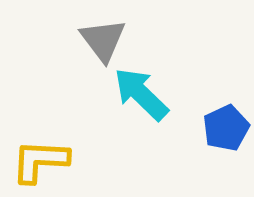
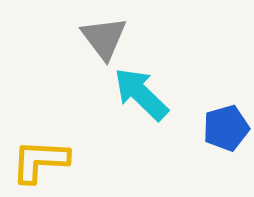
gray triangle: moved 1 px right, 2 px up
blue pentagon: rotated 9 degrees clockwise
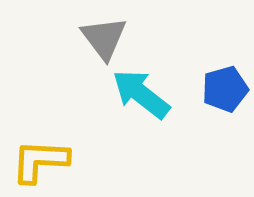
cyan arrow: rotated 6 degrees counterclockwise
blue pentagon: moved 1 px left, 39 px up
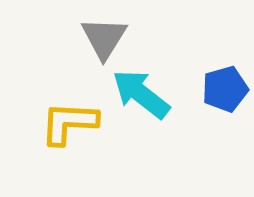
gray triangle: rotated 9 degrees clockwise
yellow L-shape: moved 29 px right, 38 px up
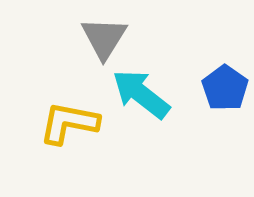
blue pentagon: moved 1 px up; rotated 21 degrees counterclockwise
yellow L-shape: rotated 8 degrees clockwise
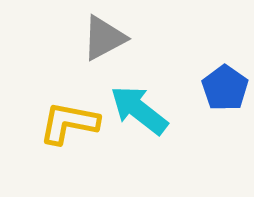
gray triangle: rotated 30 degrees clockwise
cyan arrow: moved 2 px left, 16 px down
